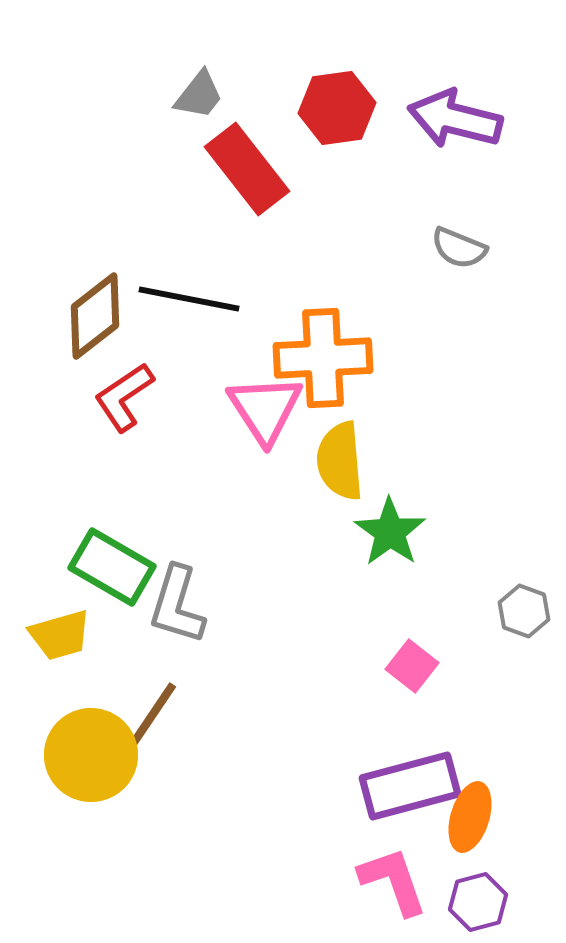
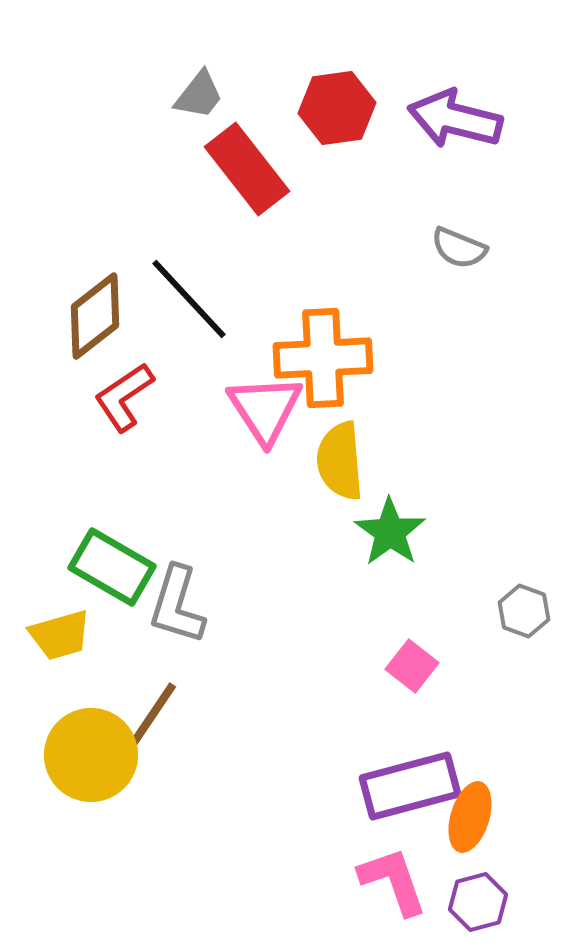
black line: rotated 36 degrees clockwise
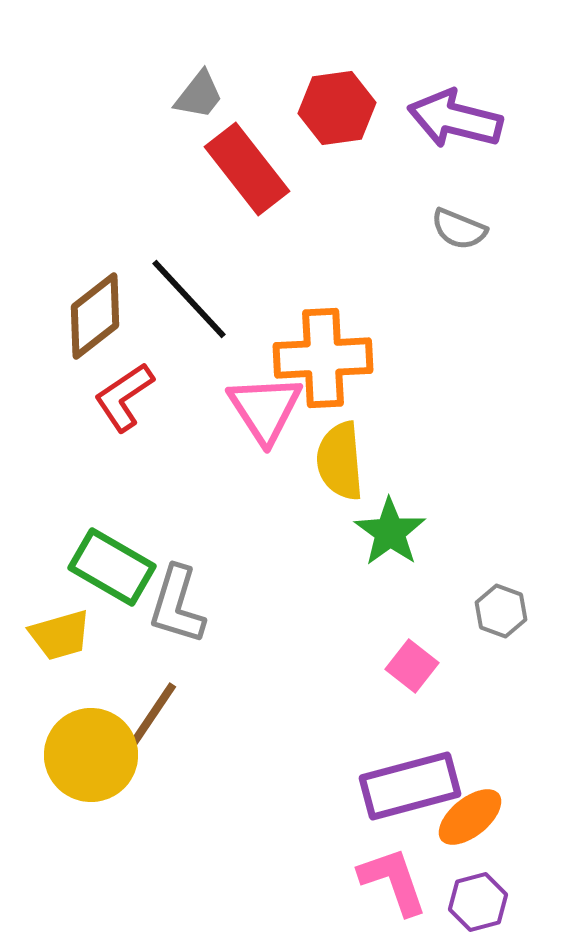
gray semicircle: moved 19 px up
gray hexagon: moved 23 px left
orange ellipse: rotated 34 degrees clockwise
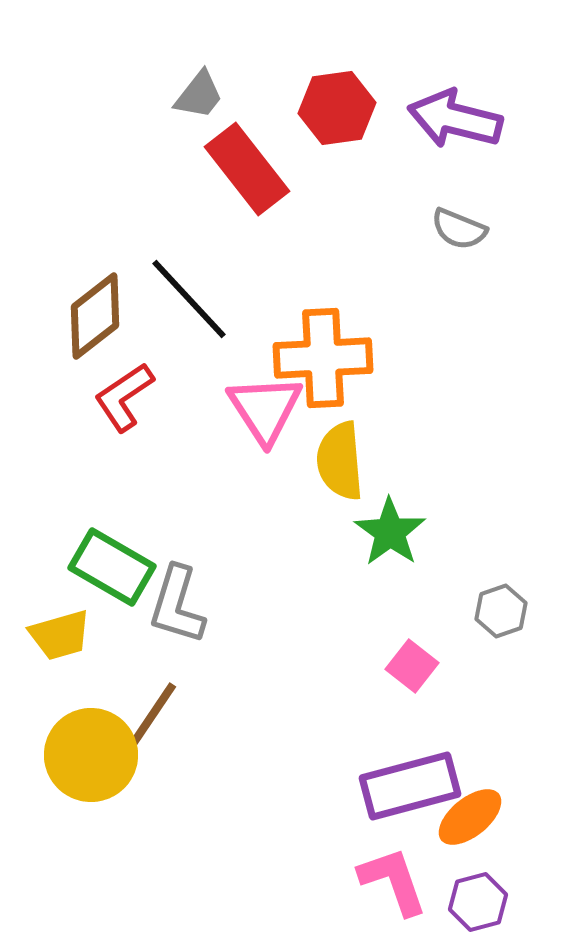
gray hexagon: rotated 21 degrees clockwise
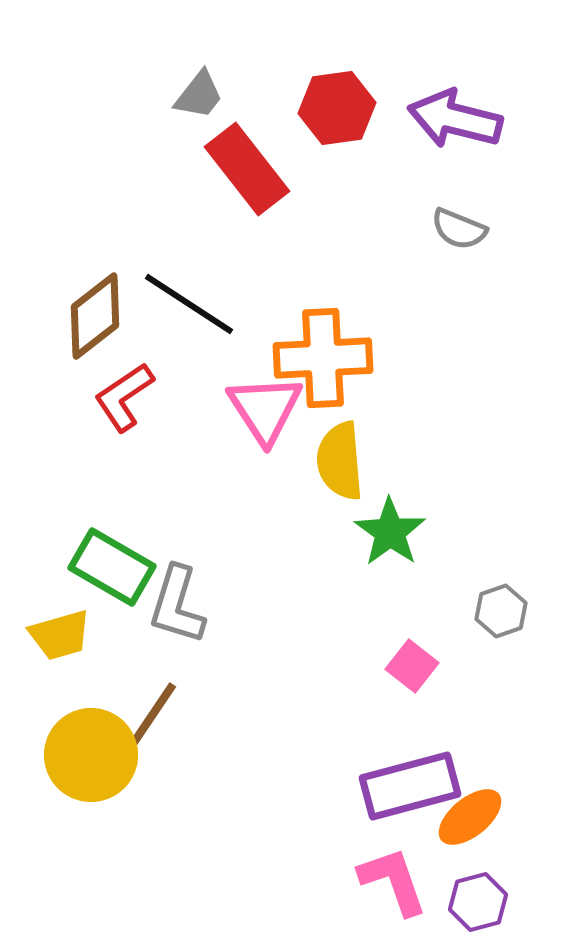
black line: moved 5 px down; rotated 14 degrees counterclockwise
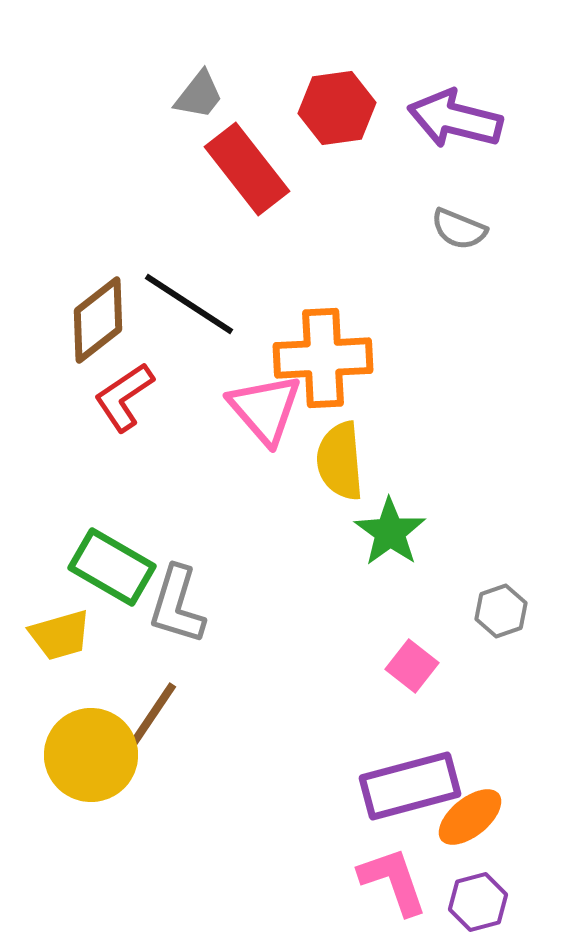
brown diamond: moved 3 px right, 4 px down
pink triangle: rotated 8 degrees counterclockwise
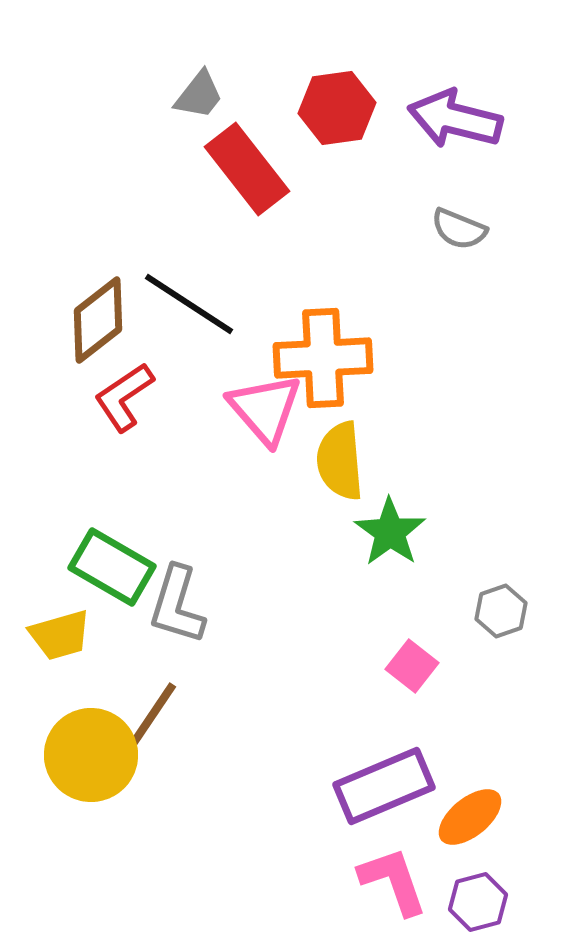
purple rectangle: moved 26 px left; rotated 8 degrees counterclockwise
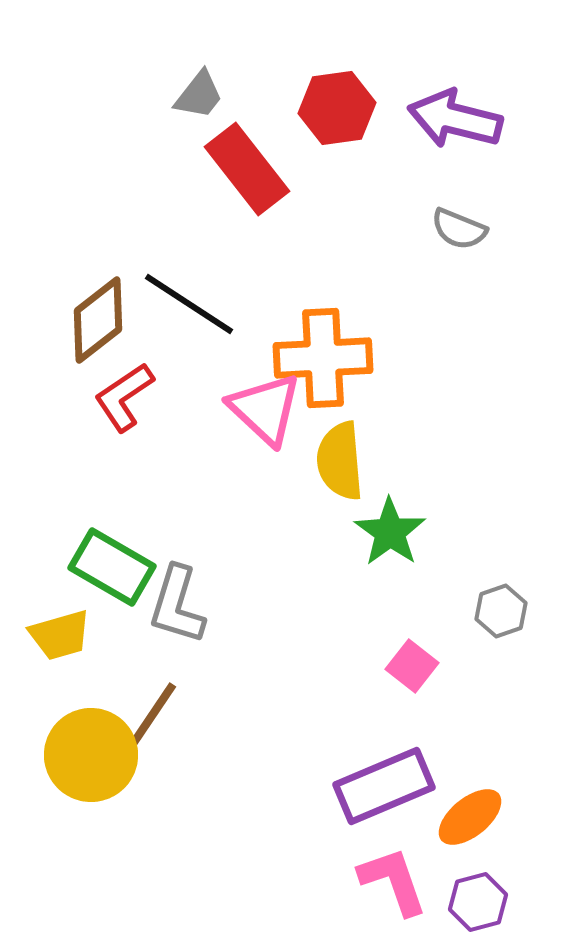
pink triangle: rotated 6 degrees counterclockwise
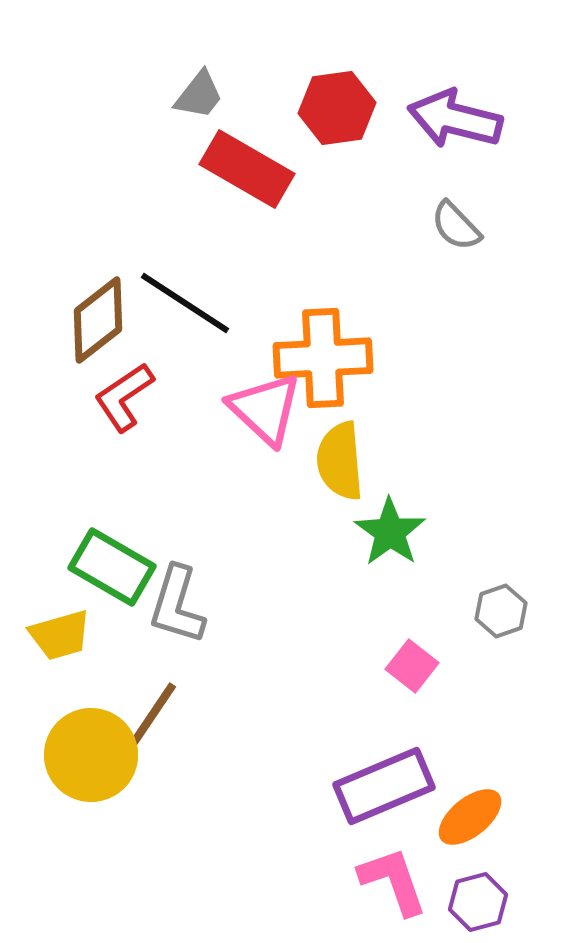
red rectangle: rotated 22 degrees counterclockwise
gray semicircle: moved 3 px left, 3 px up; rotated 24 degrees clockwise
black line: moved 4 px left, 1 px up
